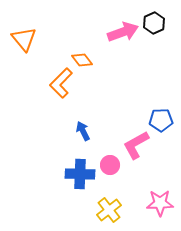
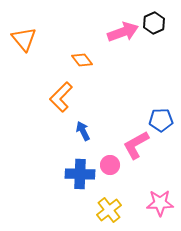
orange L-shape: moved 14 px down
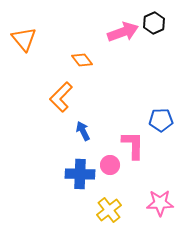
pink L-shape: moved 3 px left; rotated 120 degrees clockwise
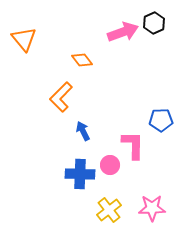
pink star: moved 8 px left, 5 px down
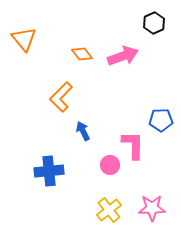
pink arrow: moved 24 px down
orange diamond: moved 6 px up
blue cross: moved 31 px left, 3 px up; rotated 8 degrees counterclockwise
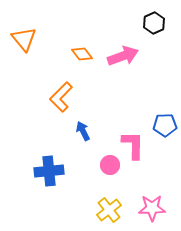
blue pentagon: moved 4 px right, 5 px down
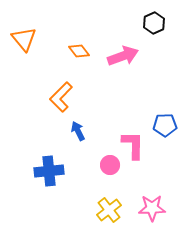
orange diamond: moved 3 px left, 3 px up
blue arrow: moved 5 px left
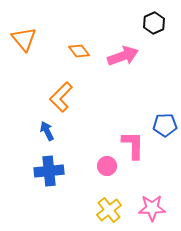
blue arrow: moved 31 px left
pink circle: moved 3 px left, 1 px down
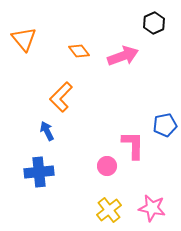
blue pentagon: rotated 10 degrees counterclockwise
blue cross: moved 10 px left, 1 px down
pink star: rotated 12 degrees clockwise
